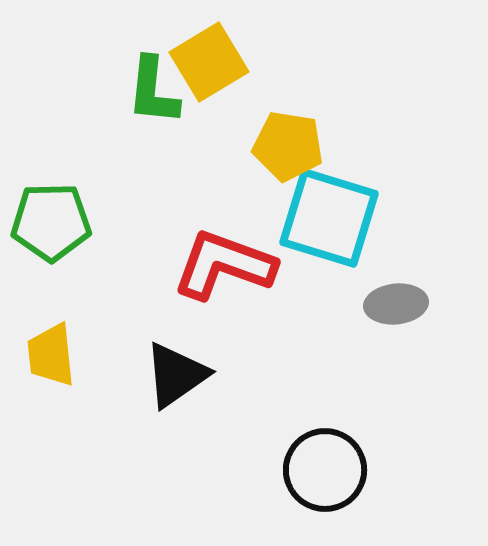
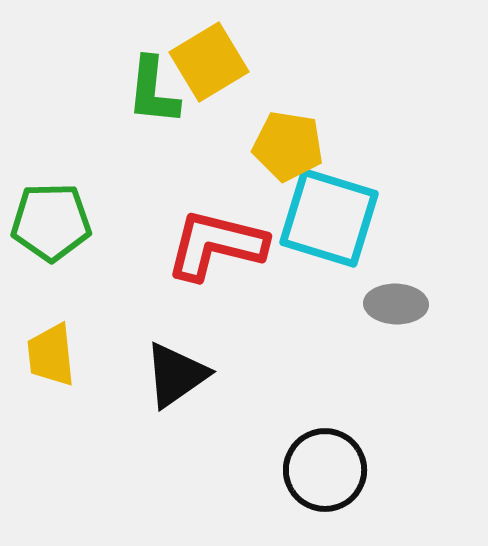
red L-shape: moved 8 px left, 20 px up; rotated 6 degrees counterclockwise
gray ellipse: rotated 8 degrees clockwise
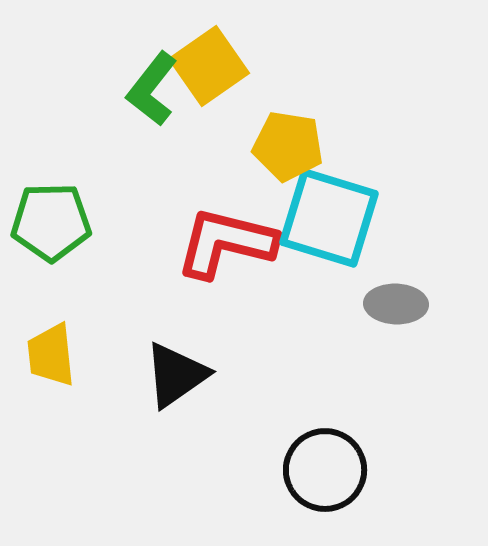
yellow square: moved 4 px down; rotated 4 degrees counterclockwise
green L-shape: moved 1 px left, 2 px up; rotated 32 degrees clockwise
red L-shape: moved 10 px right, 2 px up
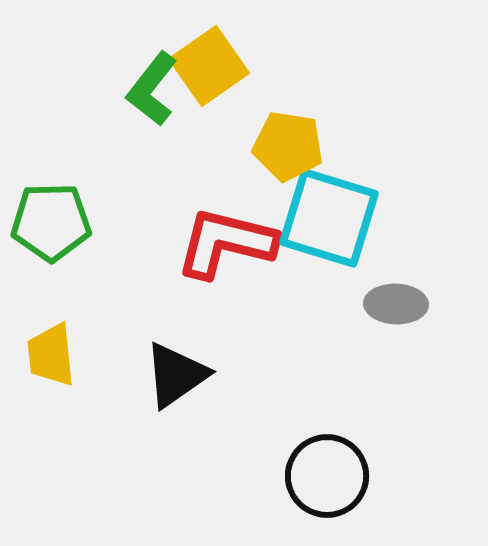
black circle: moved 2 px right, 6 px down
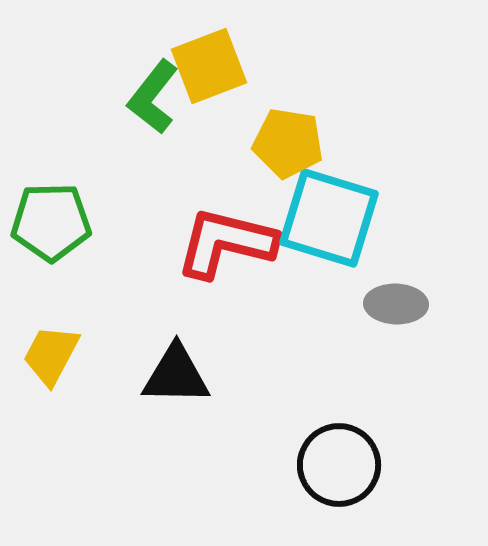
yellow square: rotated 14 degrees clockwise
green L-shape: moved 1 px right, 8 px down
yellow pentagon: moved 3 px up
yellow trapezoid: rotated 34 degrees clockwise
black triangle: rotated 36 degrees clockwise
black circle: moved 12 px right, 11 px up
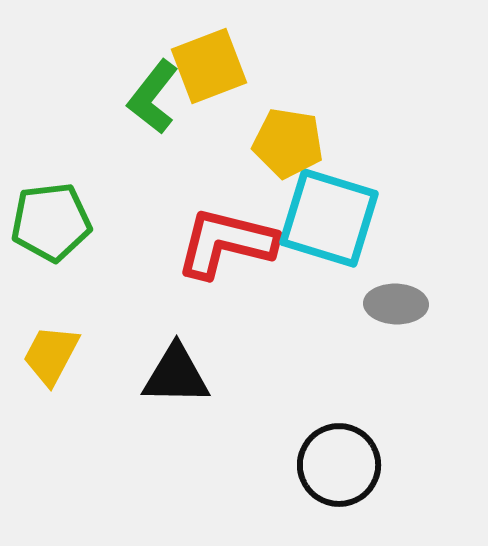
green pentagon: rotated 6 degrees counterclockwise
